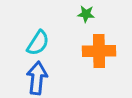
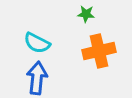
cyan semicircle: moved 1 px left; rotated 84 degrees clockwise
orange cross: rotated 12 degrees counterclockwise
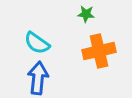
cyan semicircle: rotated 8 degrees clockwise
blue arrow: moved 1 px right
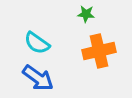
blue arrow: rotated 120 degrees clockwise
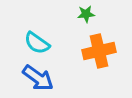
green star: rotated 12 degrees counterclockwise
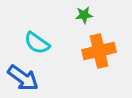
green star: moved 2 px left, 1 px down
blue arrow: moved 15 px left
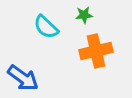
cyan semicircle: moved 9 px right, 16 px up; rotated 8 degrees clockwise
orange cross: moved 3 px left
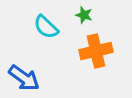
green star: rotated 24 degrees clockwise
blue arrow: moved 1 px right
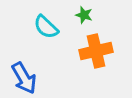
blue arrow: rotated 24 degrees clockwise
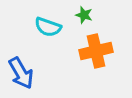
cyan semicircle: moved 2 px right; rotated 24 degrees counterclockwise
blue arrow: moved 3 px left, 5 px up
